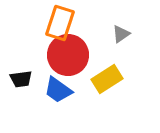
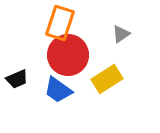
black trapezoid: moved 4 px left; rotated 15 degrees counterclockwise
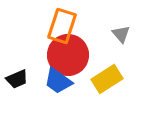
orange rectangle: moved 2 px right, 3 px down
gray triangle: rotated 36 degrees counterclockwise
blue trapezoid: moved 9 px up
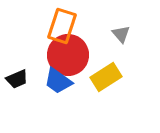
yellow rectangle: moved 1 px left, 2 px up
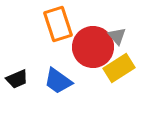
orange rectangle: moved 4 px left, 2 px up; rotated 36 degrees counterclockwise
gray triangle: moved 4 px left, 2 px down
red circle: moved 25 px right, 8 px up
yellow rectangle: moved 13 px right, 9 px up
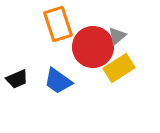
gray triangle: rotated 30 degrees clockwise
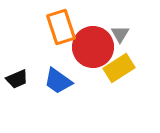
orange rectangle: moved 3 px right, 3 px down
gray triangle: moved 3 px right, 2 px up; rotated 18 degrees counterclockwise
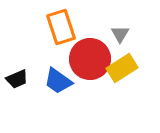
red circle: moved 3 px left, 12 px down
yellow rectangle: moved 3 px right
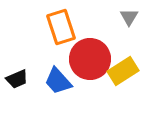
gray triangle: moved 9 px right, 17 px up
yellow rectangle: moved 1 px right, 3 px down
blue trapezoid: rotated 12 degrees clockwise
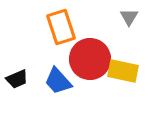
yellow rectangle: rotated 44 degrees clockwise
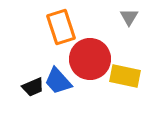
yellow rectangle: moved 2 px right, 5 px down
black trapezoid: moved 16 px right, 8 px down
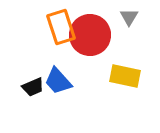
red circle: moved 24 px up
